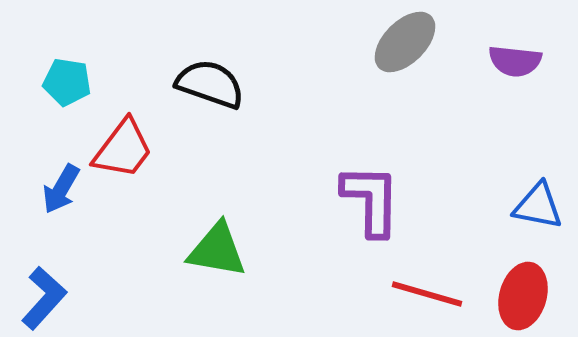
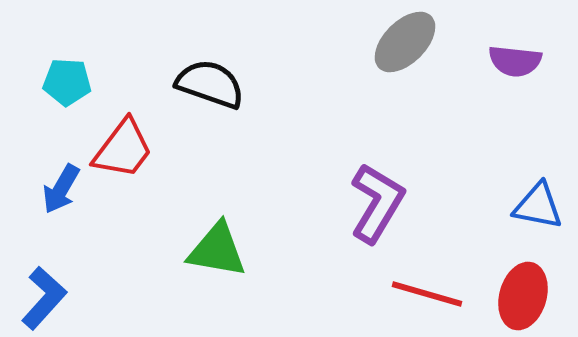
cyan pentagon: rotated 6 degrees counterclockwise
purple L-shape: moved 6 px right, 3 px down; rotated 30 degrees clockwise
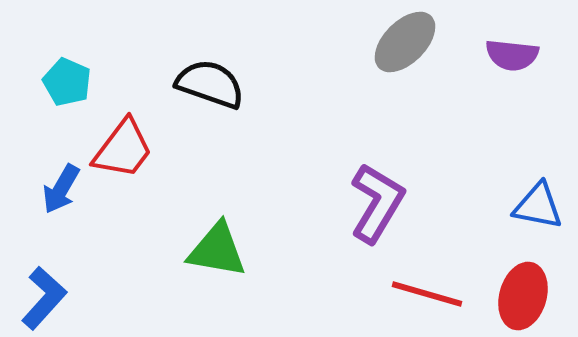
purple semicircle: moved 3 px left, 6 px up
cyan pentagon: rotated 21 degrees clockwise
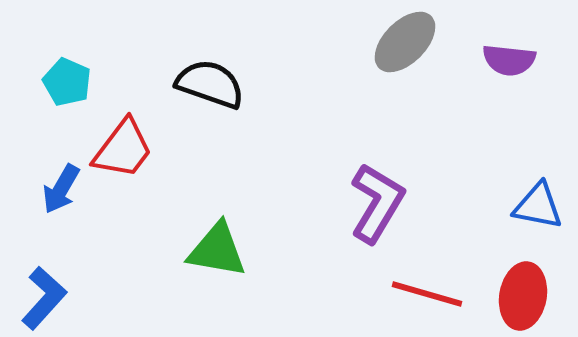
purple semicircle: moved 3 px left, 5 px down
red ellipse: rotated 6 degrees counterclockwise
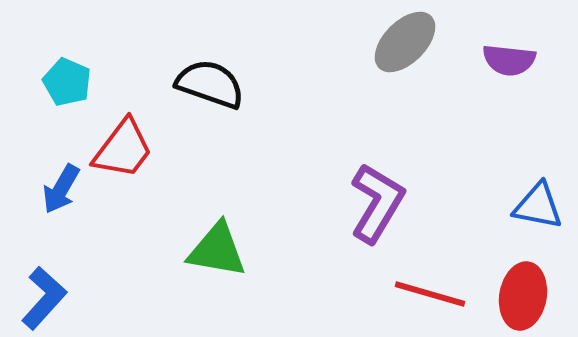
red line: moved 3 px right
